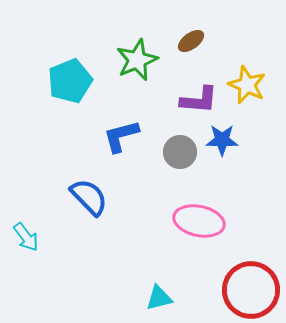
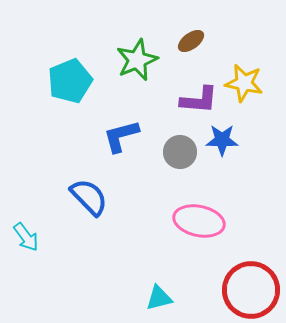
yellow star: moved 3 px left, 2 px up; rotated 12 degrees counterclockwise
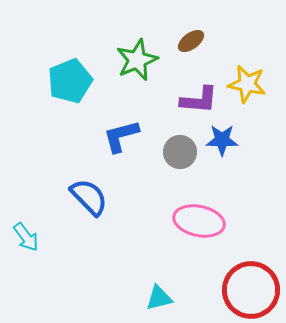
yellow star: moved 3 px right, 1 px down
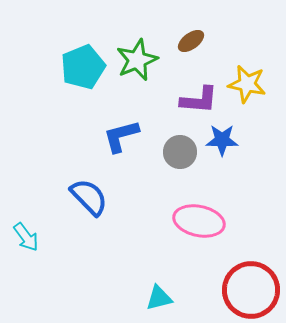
cyan pentagon: moved 13 px right, 14 px up
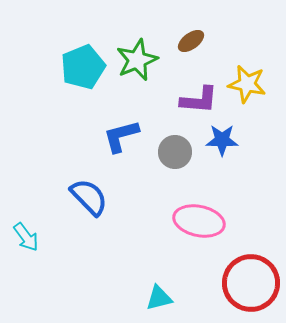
gray circle: moved 5 px left
red circle: moved 7 px up
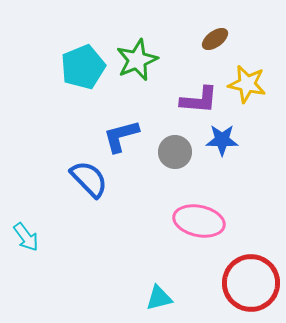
brown ellipse: moved 24 px right, 2 px up
blue semicircle: moved 18 px up
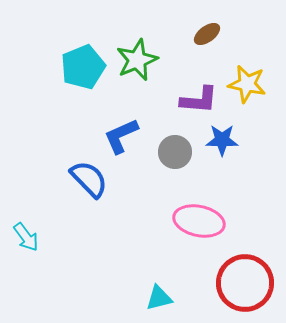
brown ellipse: moved 8 px left, 5 px up
blue L-shape: rotated 9 degrees counterclockwise
red circle: moved 6 px left
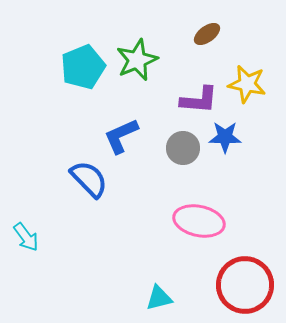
blue star: moved 3 px right, 3 px up
gray circle: moved 8 px right, 4 px up
red circle: moved 2 px down
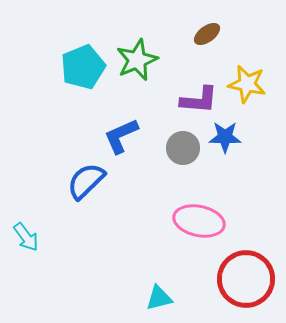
blue semicircle: moved 3 px left, 2 px down; rotated 90 degrees counterclockwise
red circle: moved 1 px right, 6 px up
